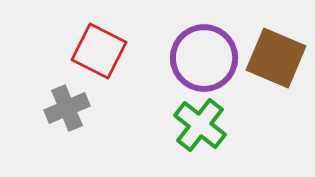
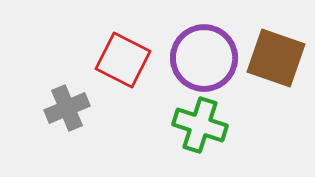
red square: moved 24 px right, 9 px down
brown square: rotated 4 degrees counterclockwise
green cross: rotated 20 degrees counterclockwise
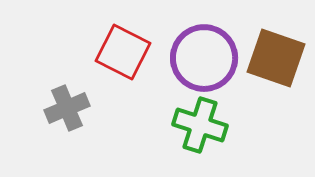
red square: moved 8 px up
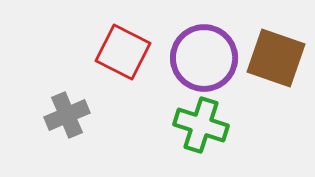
gray cross: moved 7 px down
green cross: moved 1 px right
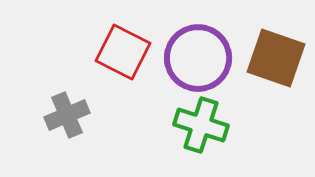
purple circle: moved 6 px left
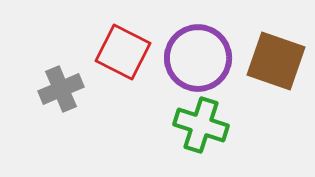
brown square: moved 3 px down
gray cross: moved 6 px left, 26 px up
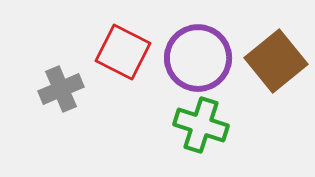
brown square: rotated 32 degrees clockwise
